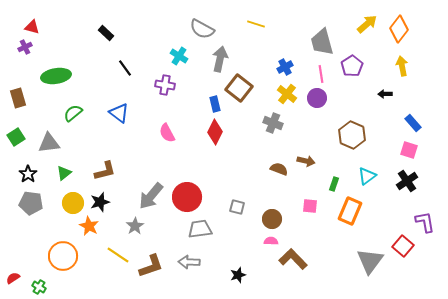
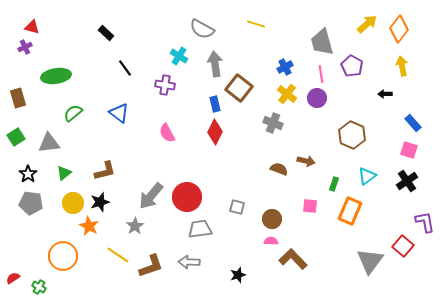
gray arrow at (220, 59): moved 5 px left, 5 px down; rotated 20 degrees counterclockwise
purple pentagon at (352, 66): rotated 10 degrees counterclockwise
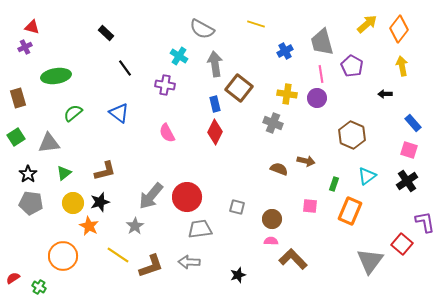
blue cross at (285, 67): moved 16 px up
yellow cross at (287, 94): rotated 30 degrees counterclockwise
red square at (403, 246): moved 1 px left, 2 px up
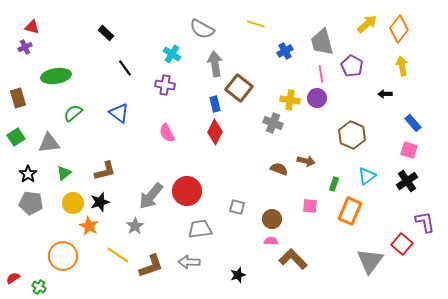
cyan cross at (179, 56): moved 7 px left, 2 px up
yellow cross at (287, 94): moved 3 px right, 6 px down
red circle at (187, 197): moved 6 px up
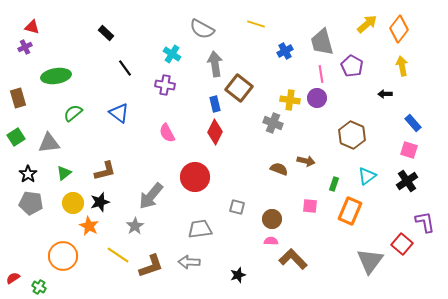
red circle at (187, 191): moved 8 px right, 14 px up
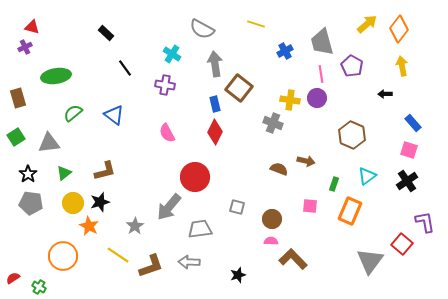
blue triangle at (119, 113): moved 5 px left, 2 px down
gray arrow at (151, 196): moved 18 px right, 11 px down
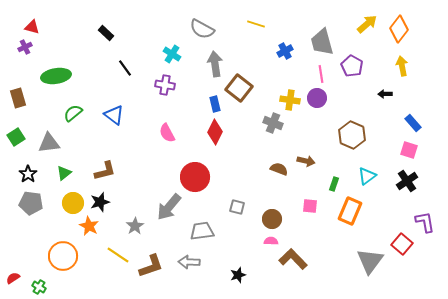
gray trapezoid at (200, 229): moved 2 px right, 2 px down
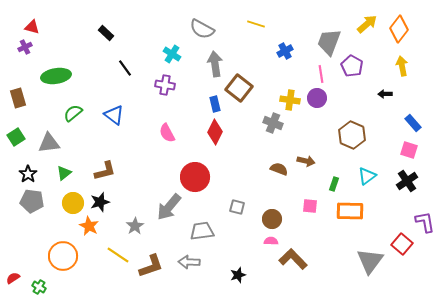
gray trapezoid at (322, 42): moved 7 px right; rotated 36 degrees clockwise
gray pentagon at (31, 203): moved 1 px right, 2 px up
orange rectangle at (350, 211): rotated 68 degrees clockwise
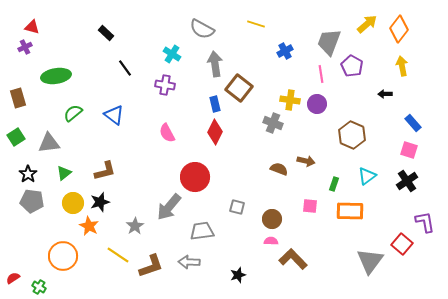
purple circle at (317, 98): moved 6 px down
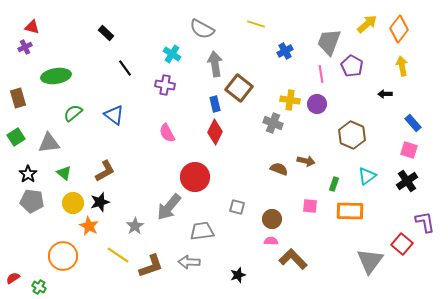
brown L-shape at (105, 171): rotated 15 degrees counterclockwise
green triangle at (64, 173): rotated 42 degrees counterclockwise
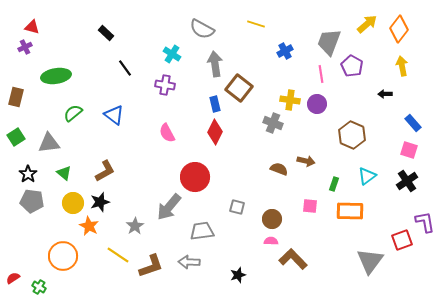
brown rectangle at (18, 98): moved 2 px left, 1 px up; rotated 30 degrees clockwise
red square at (402, 244): moved 4 px up; rotated 30 degrees clockwise
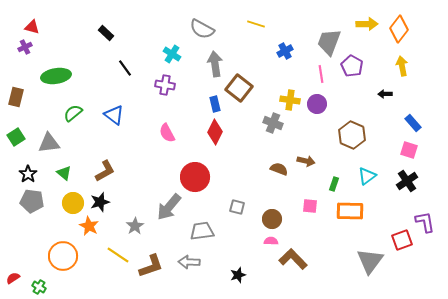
yellow arrow at (367, 24): rotated 40 degrees clockwise
